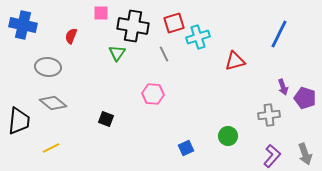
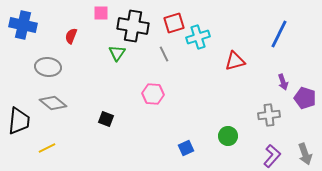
purple arrow: moved 5 px up
yellow line: moved 4 px left
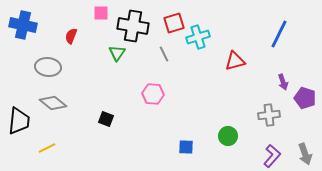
blue square: moved 1 px up; rotated 28 degrees clockwise
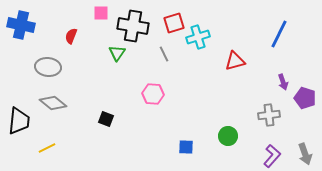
blue cross: moved 2 px left
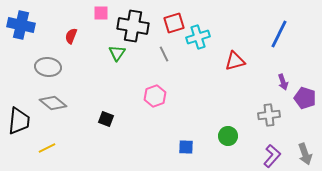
pink hexagon: moved 2 px right, 2 px down; rotated 25 degrees counterclockwise
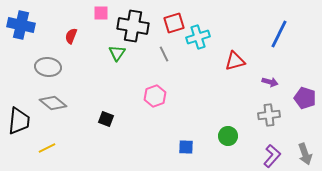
purple arrow: moved 13 px left; rotated 56 degrees counterclockwise
